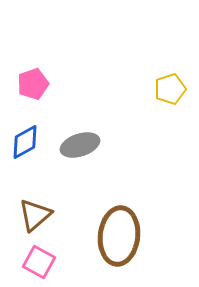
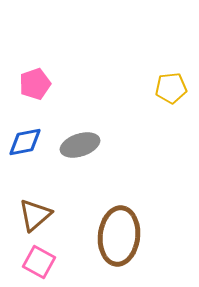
pink pentagon: moved 2 px right
yellow pentagon: moved 1 px right, 1 px up; rotated 12 degrees clockwise
blue diamond: rotated 18 degrees clockwise
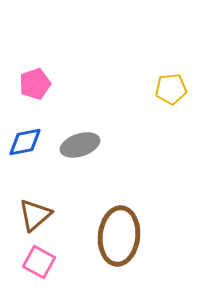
yellow pentagon: moved 1 px down
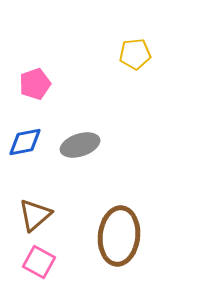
yellow pentagon: moved 36 px left, 35 px up
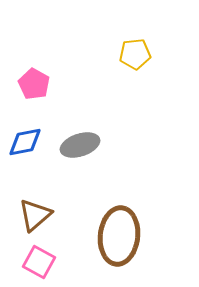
pink pentagon: moved 1 px left; rotated 24 degrees counterclockwise
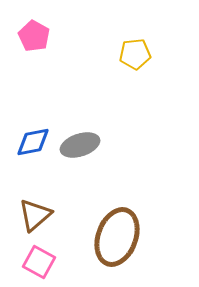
pink pentagon: moved 48 px up
blue diamond: moved 8 px right
brown ellipse: moved 2 px left, 1 px down; rotated 14 degrees clockwise
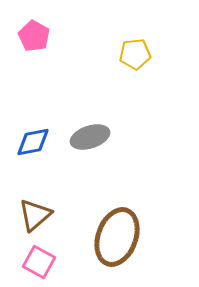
gray ellipse: moved 10 px right, 8 px up
